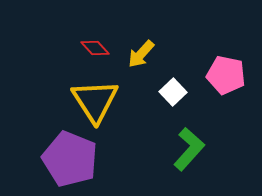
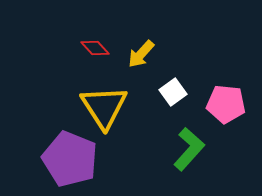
pink pentagon: moved 29 px down; rotated 6 degrees counterclockwise
white square: rotated 8 degrees clockwise
yellow triangle: moved 9 px right, 6 px down
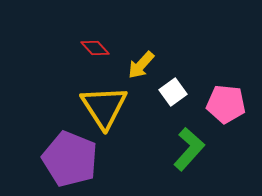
yellow arrow: moved 11 px down
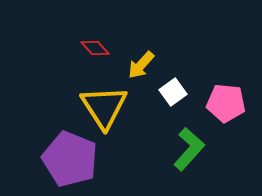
pink pentagon: moved 1 px up
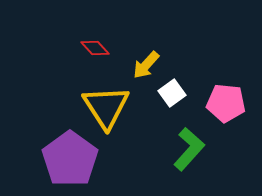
yellow arrow: moved 5 px right
white square: moved 1 px left, 1 px down
yellow triangle: moved 2 px right
purple pentagon: rotated 14 degrees clockwise
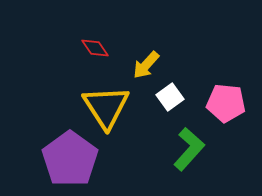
red diamond: rotated 8 degrees clockwise
white square: moved 2 px left, 4 px down
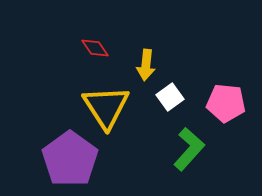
yellow arrow: rotated 36 degrees counterclockwise
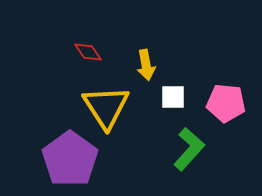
red diamond: moved 7 px left, 4 px down
yellow arrow: rotated 16 degrees counterclockwise
white square: moved 3 px right; rotated 36 degrees clockwise
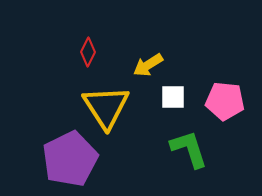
red diamond: rotated 60 degrees clockwise
yellow arrow: moved 2 px right; rotated 68 degrees clockwise
pink pentagon: moved 1 px left, 2 px up
green L-shape: rotated 60 degrees counterclockwise
purple pentagon: rotated 10 degrees clockwise
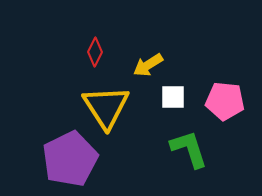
red diamond: moved 7 px right
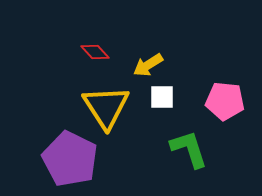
red diamond: rotated 68 degrees counterclockwise
white square: moved 11 px left
purple pentagon: rotated 20 degrees counterclockwise
